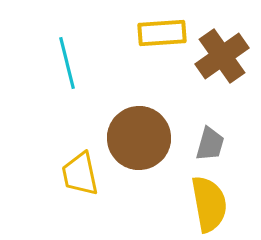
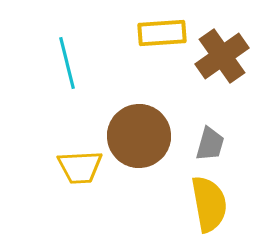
brown circle: moved 2 px up
yellow trapezoid: moved 7 px up; rotated 81 degrees counterclockwise
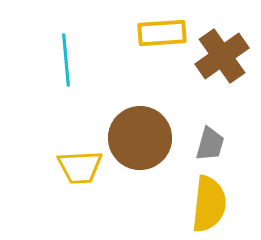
cyan line: moved 1 px left, 3 px up; rotated 9 degrees clockwise
brown circle: moved 1 px right, 2 px down
yellow semicircle: rotated 16 degrees clockwise
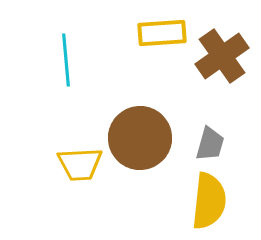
yellow trapezoid: moved 3 px up
yellow semicircle: moved 3 px up
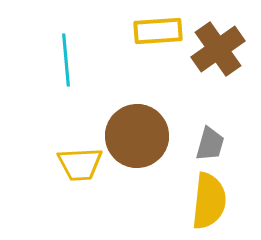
yellow rectangle: moved 4 px left, 2 px up
brown cross: moved 4 px left, 7 px up
brown circle: moved 3 px left, 2 px up
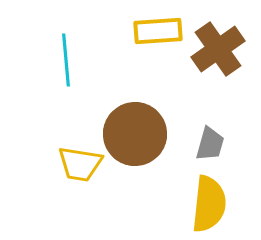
brown circle: moved 2 px left, 2 px up
yellow trapezoid: rotated 12 degrees clockwise
yellow semicircle: moved 3 px down
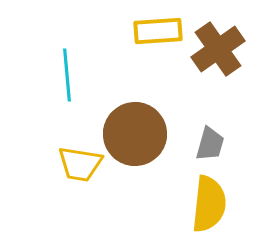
cyan line: moved 1 px right, 15 px down
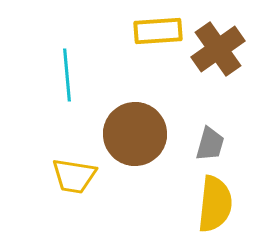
yellow trapezoid: moved 6 px left, 12 px down
yellow semicircle: moved 6 px right
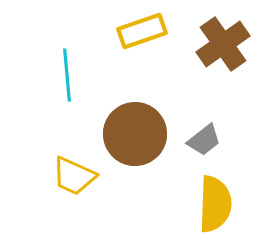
yellow rectangle: moved 16 px left; rotated 15 degrees counterclockwise
brown cross: moved 5 px right, 5 px up
gray trapezoid: moved 6 px left, 4 px up; rotated 36 degrees clockwise
yellow trapezoid: rotated 15 degrees clockwise
yellow semicircle: rotated 4 degrees counterclockwise
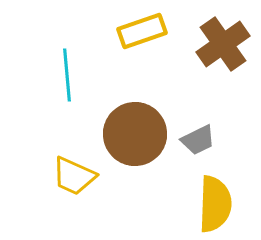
gray trapezoid: moved 6 px left; rotated 12 degrees clockwise
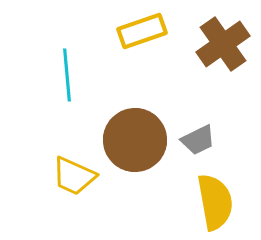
brown circle: moved 6 px down
yellow semicircle: moved 2 px up; rotated 12 degrees counterclockwise
